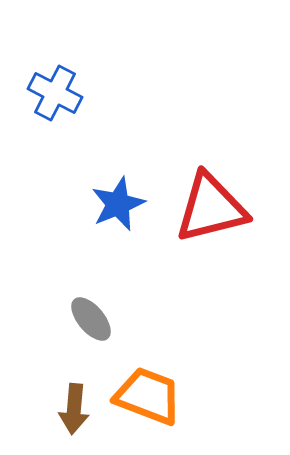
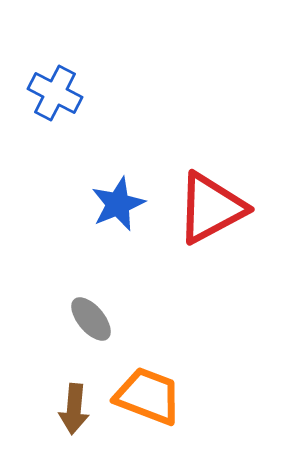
red triangle: rotated 14 degrees counterclockwise
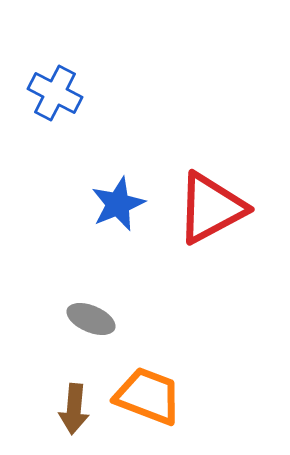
gray ellipse: rotated 27 degrees counterclockwise
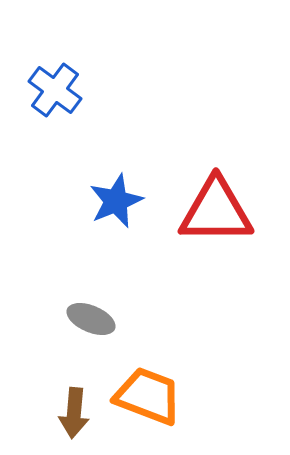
blue cross: moved 3 px up; rotated 10 degrees clockwise
blue star: moved 2 px left, 3 px up
red triangle: moved 5 px right, 3 px down; rotated 28 degrees clockwise
brown arrow: moved 4 px down
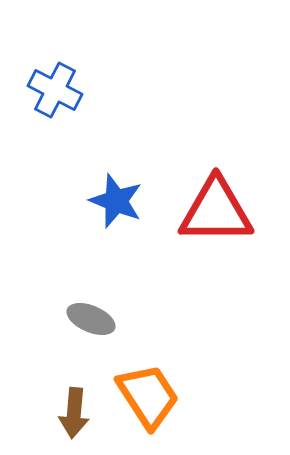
blue cross: rotated 10 degrees counterclockwise
blue star: rotated 28 degrees counterclockwise
orange trapezoid: rotated 36 degrees clockwise
